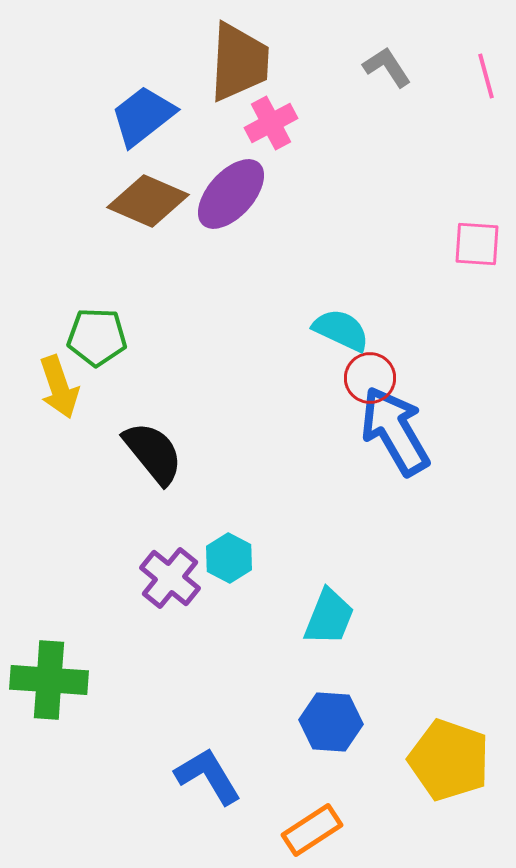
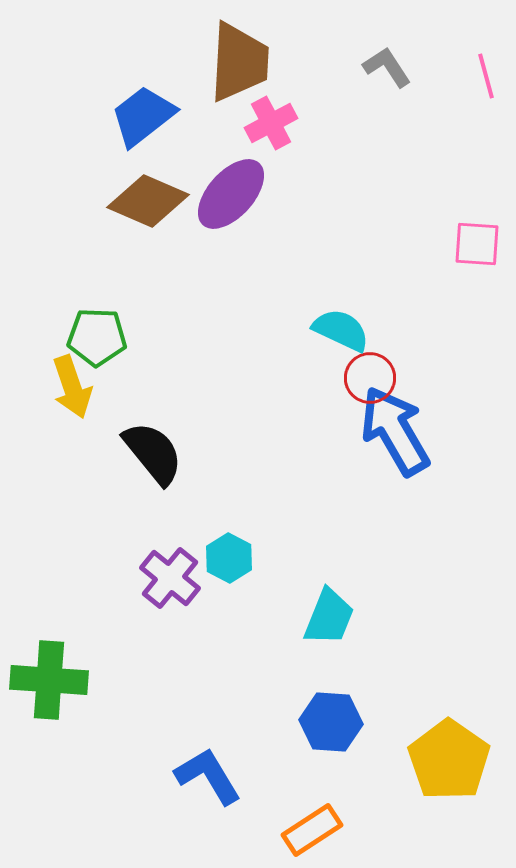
yellow arrow: moved 13 px right
yellow pentagon: rotated 16 degrees clockwise
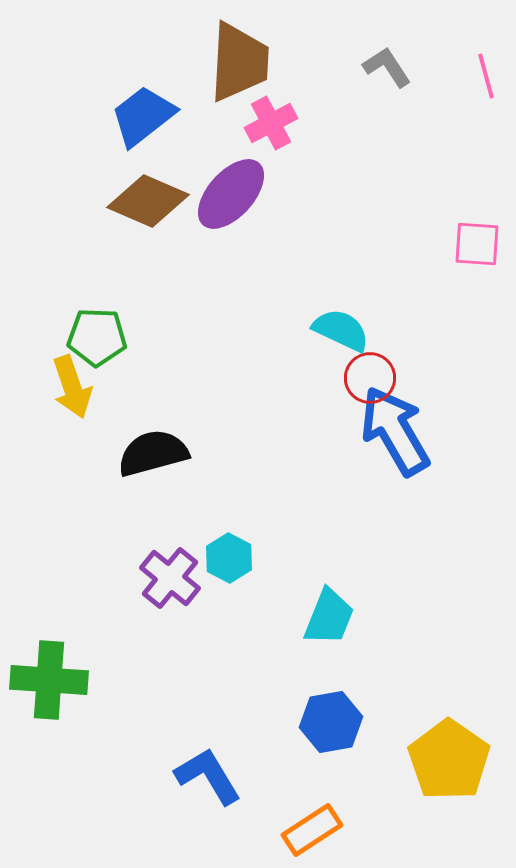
black semicircle: rotated 66 degrees counterclockwise
blue hexagon: rotated 14 degrees counterclockwise
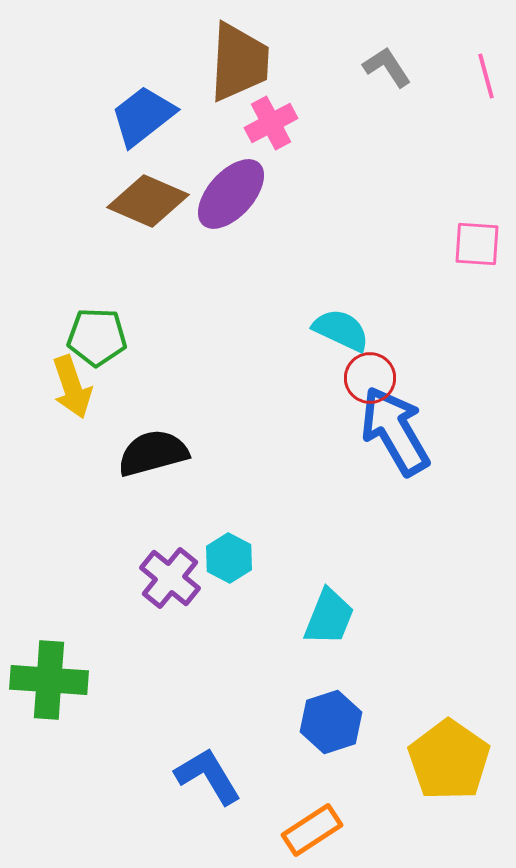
blue hexagon: rotated 8 degrees counterclockwise
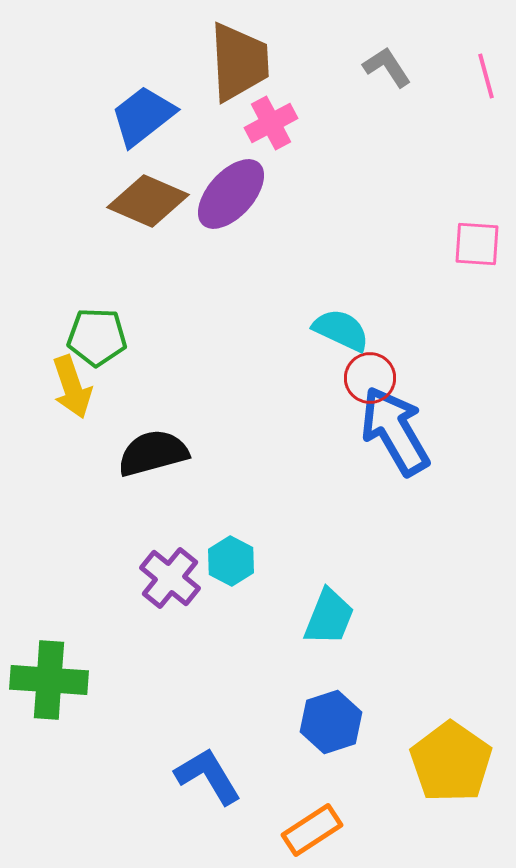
brown trapezoid: rotated 6 degrees counterclockwise
cyan hexagon: moved 2 px right, 3 px down
yellow pentagon: moved 2 px right, 2 px down
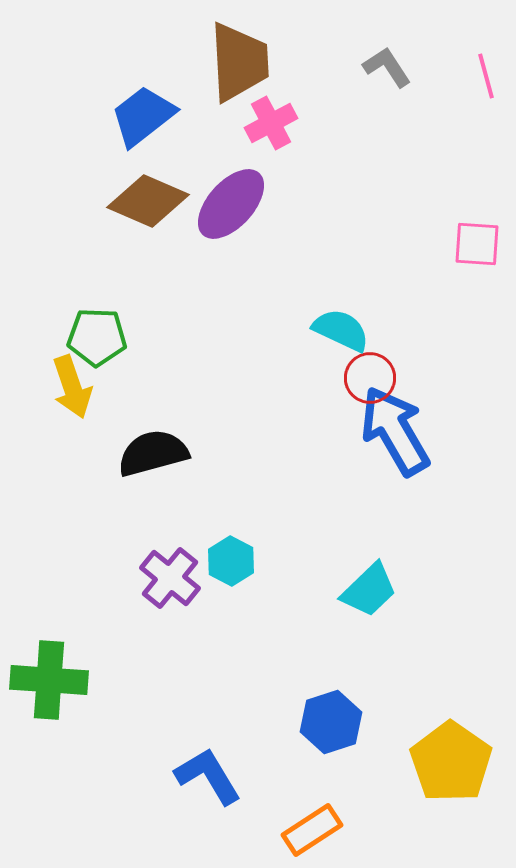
purple ellipse: moved 10 px down
cyan trapezoid: moved 40 px right, 27 px up; rotated 24 degrees clockwise
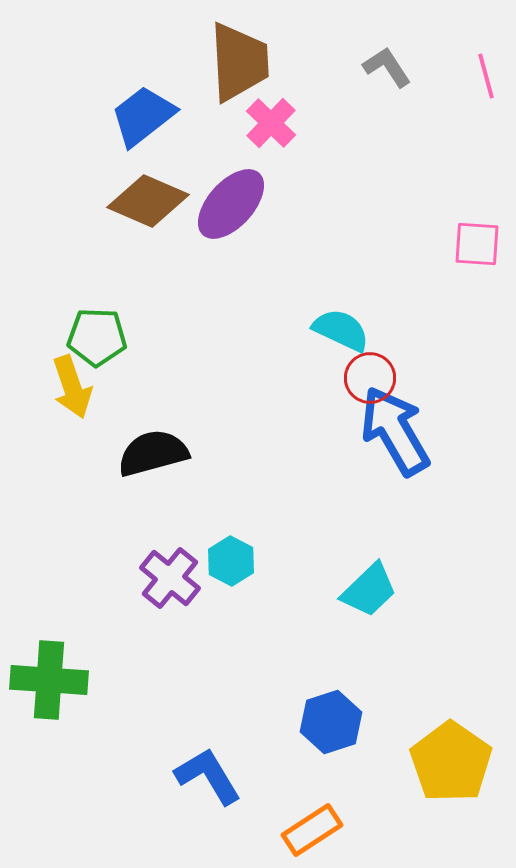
pink cross: rotated 18 degrees counterclockwise
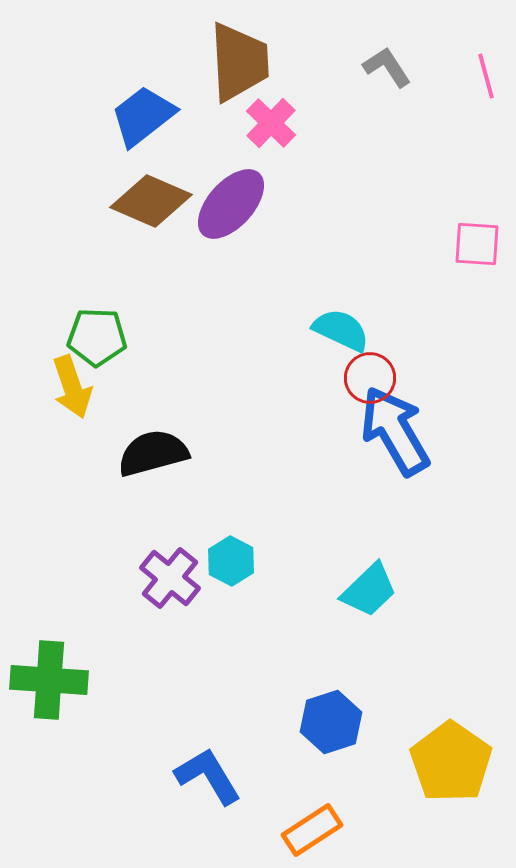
brown diamond: moved 3 px right
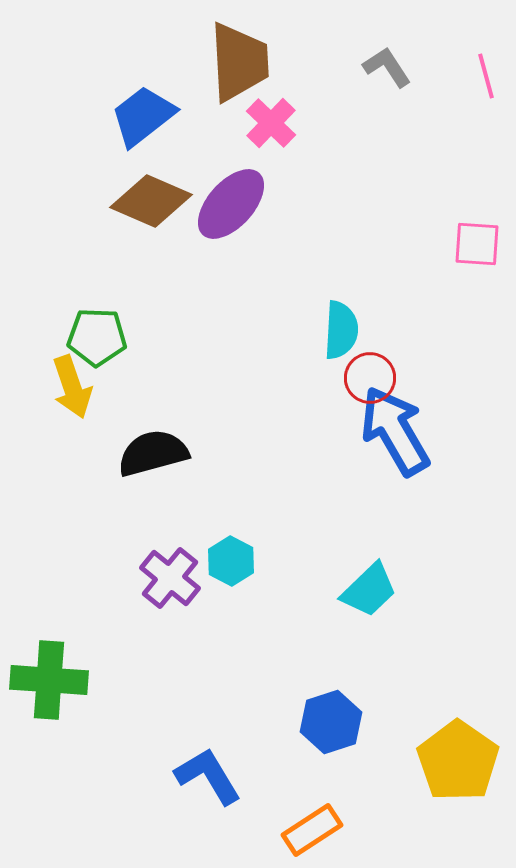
cyan semicircle: rotated 68 degrees clockwise
yellow pentagon: moved 7 px right, 1 px up
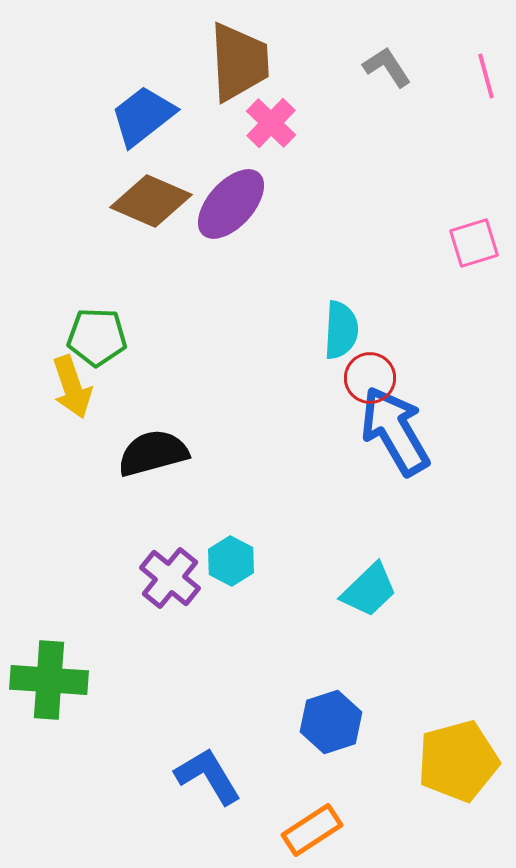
pink square: moved 3 px left, 1 px up; rotated 21 degrees counterclockwise
yellow pentagon: rotated 22 degrees clockwise
